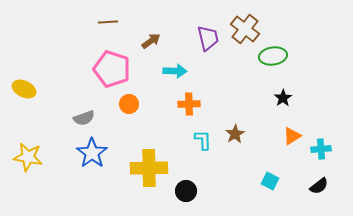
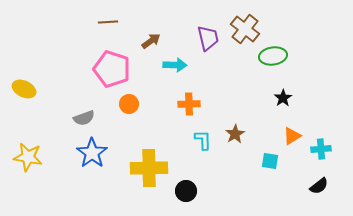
cyan arrow: moved 6 px up
cyan square: moved 20 px up; rotated 18 degrees counterclockwise
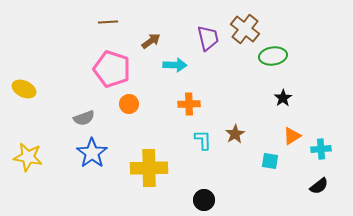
black circle: moved 18 px right, 9 px down
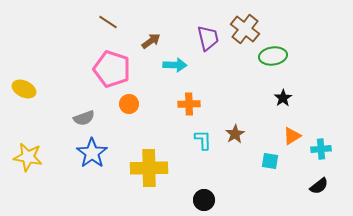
brown line: rotated 36 degrees clockwise
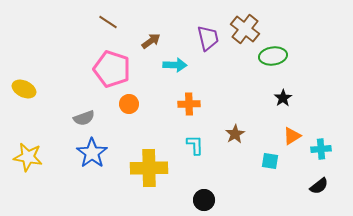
cyan L-shape: moved 8 px left, 5 px down
